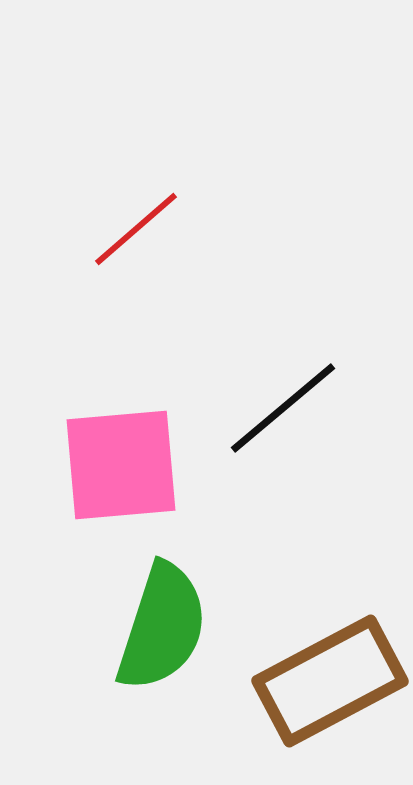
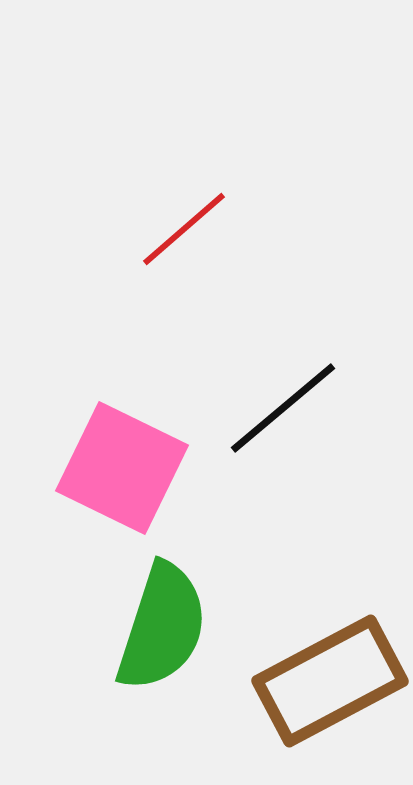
red line: moved 48 px right
pink square: moved 1 px right, 3 px down; rotated 31 degrees clockwise
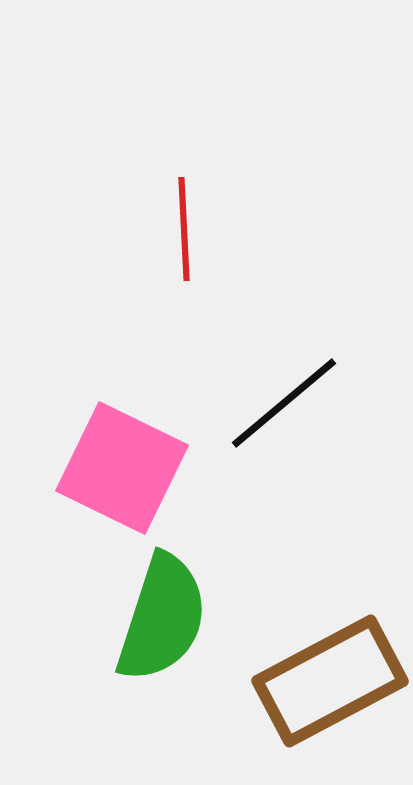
red line: rotated 52 degrees counterclockwise
black line: moved 1 px right, 5 px up
green semicircle: moved 9 px up
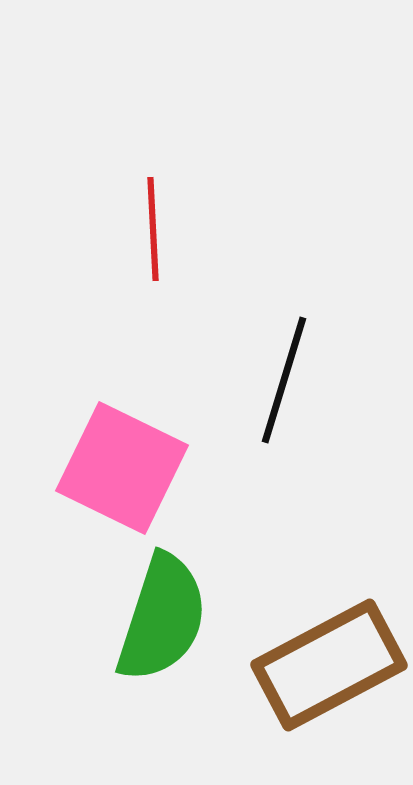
red line: moved 31 px left
black line: moved 23 px up; rotated 33 degrees counterclockwise
brown rectangle: moved 1 px left, 16 px up
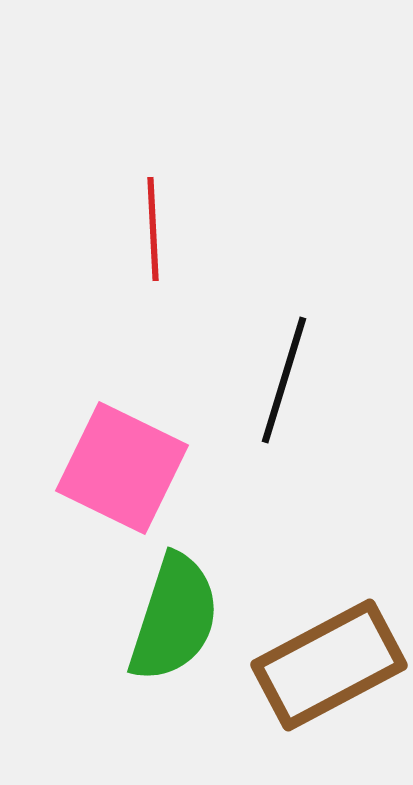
green semicircle: moved 12 px right
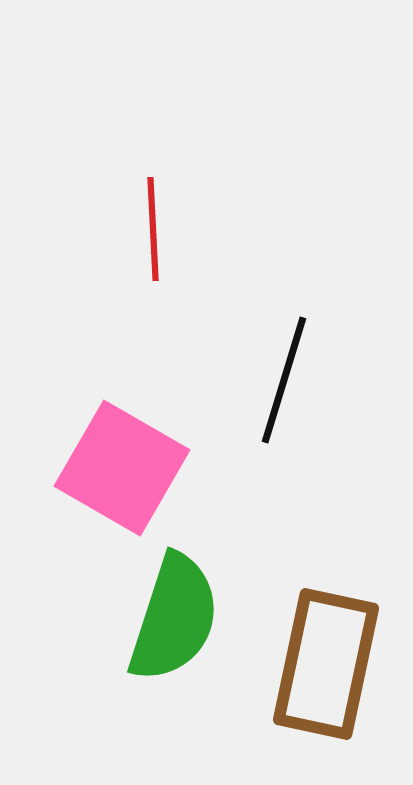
pink square: rotated 4 degrees clockwise
brown rectangle: moved 3 px left, 1 px up; rotated 50 degrees counterclockwise
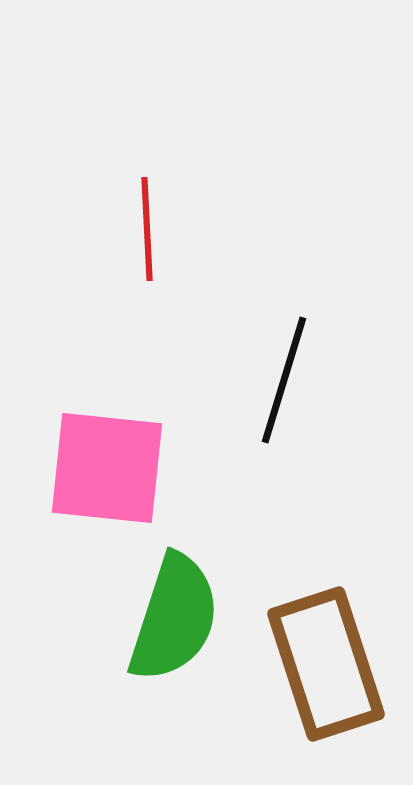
red line: moved 6 px left
pink square: moved 15 px left; rotated 24 degrees counterclockwise
brown rectangle: rotated 30 degrees counterclockwise
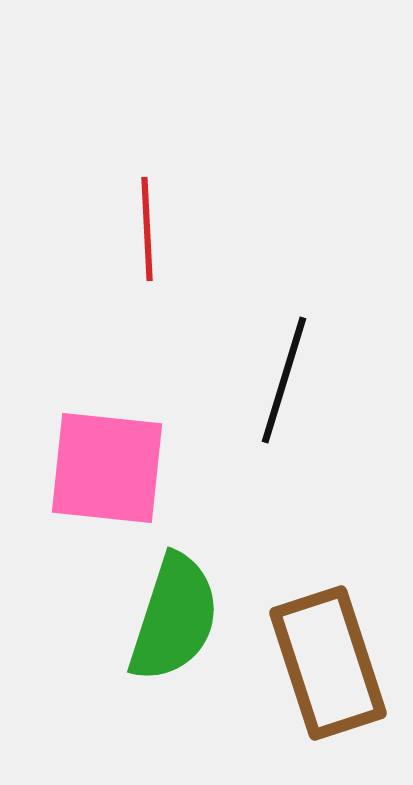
brown rectangle: moved 2 px right, 1 px up
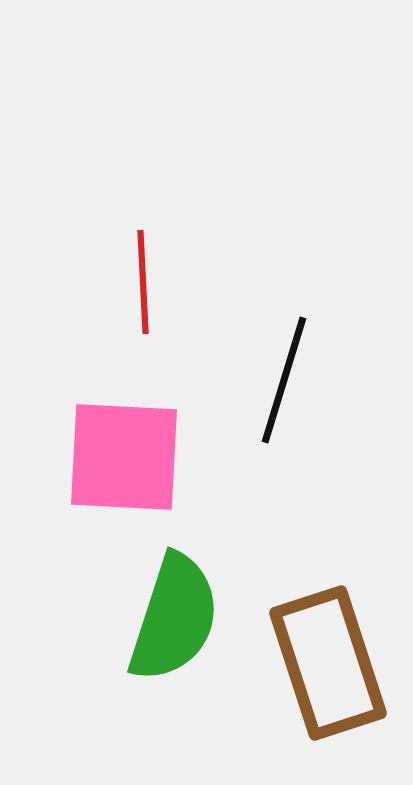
red line: moved 4 px left, 53 px down
pink square: moved 17 px right, 11 px up; rotated 3 degrees counterclockwise
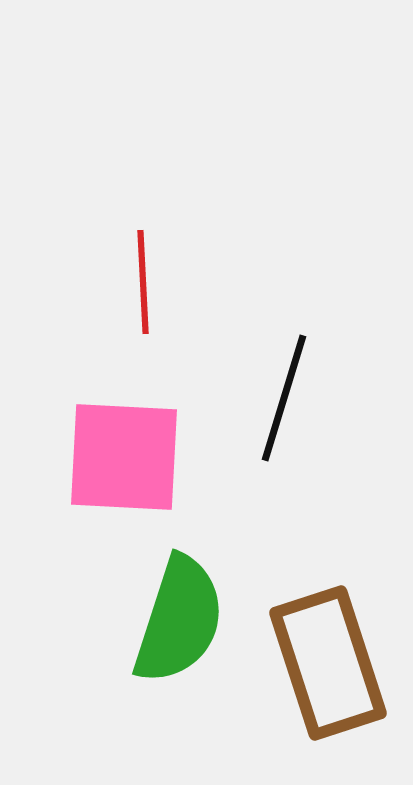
black line: moved 18 px down
green semicircle: moved 5 px right, 2 px down
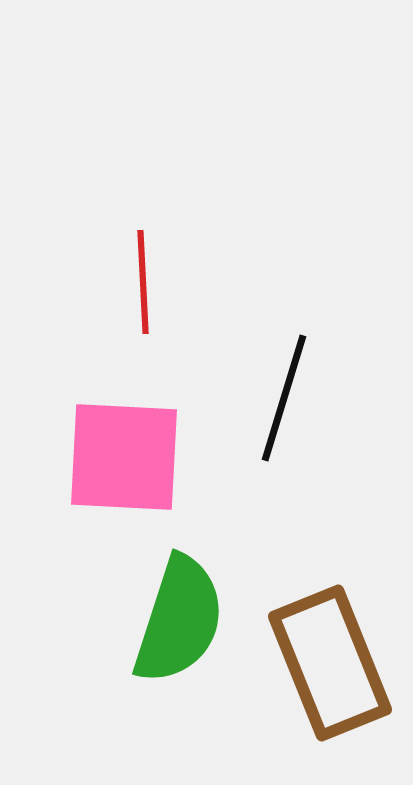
brown rectangle: moved 2 px right; rotated 4 degrees counterclockwise
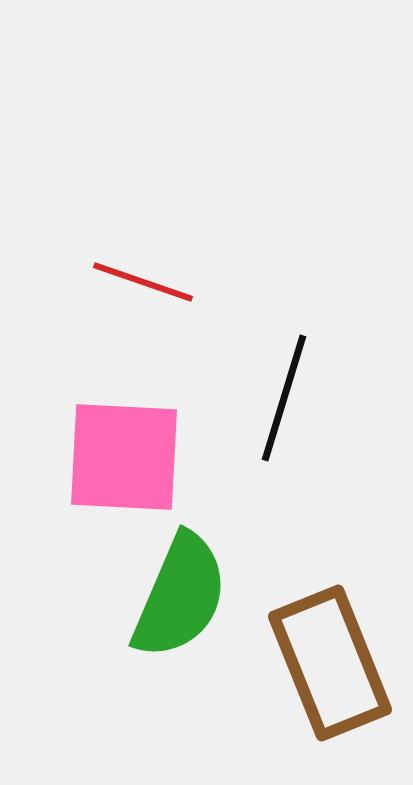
red line: rotated 68 degrees counterclockwise
green semicircle: moved 1 px right, 24 px up; rotated 5 degrees clockwise
